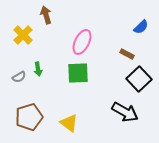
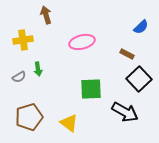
yellow cross: moved 5 px down; rotated 36 degrees clockwise
pink ellipse: rotated 50 degrees clockwise
green square: moved 13 px right, 16 px down
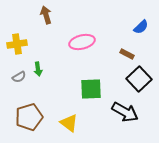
yellow cross: moved 6 px left, 4 px down
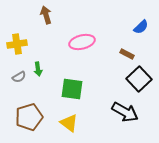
green square: moved 19 px left; rotated 10 degrees clockwise
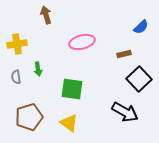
brown rectangle: moved 3 px left; rotated 40 degrees counterclockwise
gray semicircle: moved 3 px left; rotated 112 degrees clockwise
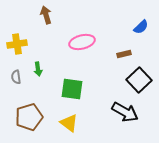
black square: moved 1 px down
